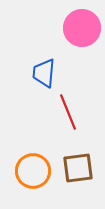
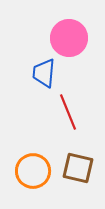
pink circle: moved 13 px left, 10 px down
brown square: rotated 20 degrees clockwise
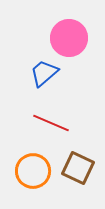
blue trapezoid: rotated 44 degrees clockwise
red line: moved 17 px left, 11 px down; rotated 45 degrees counterclockwise
brown square: rotated 12 degrees clockwise
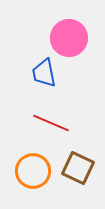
blue trapezoid: rotated 60 degrees counterclockwise
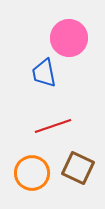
red line: moved 2 px right, 3 px down; rotated 42 degrees counterclockwise
orange circle: moved 1 px left, 2 px down
